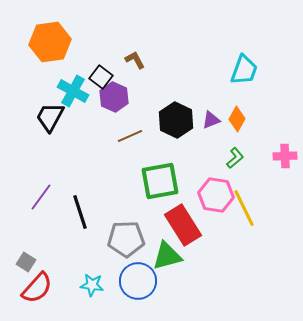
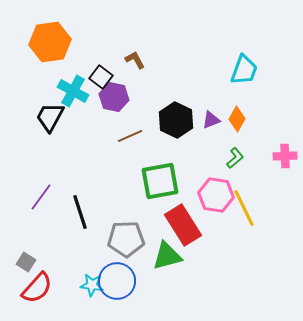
purple hexagon: rotated 12 degrees counterclockwise
blue circle: moved 21 px left
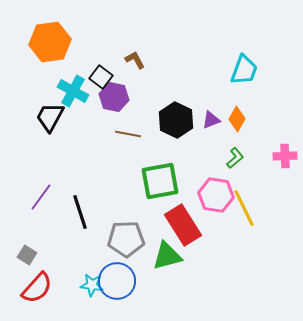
brown line: moved 2 px left, 2 px up; rotated 35 degrees clockwise
gray square: moved 1 px right, 7 px up
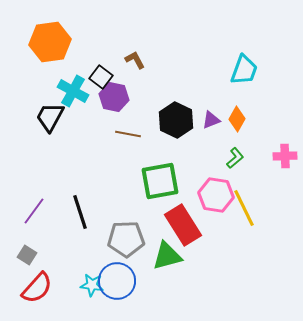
purple line: moved 7 px left, 14 px down
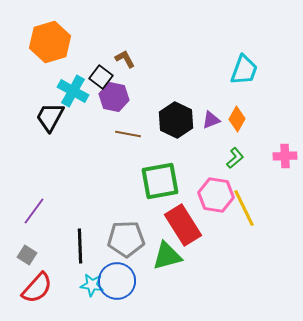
orange hexagon: rotated 9 degrees counterclockwise
brown L-shape: moved 10 px left, 1 px up
black line: moved 34 px down; rotated 16 degrees clockwise
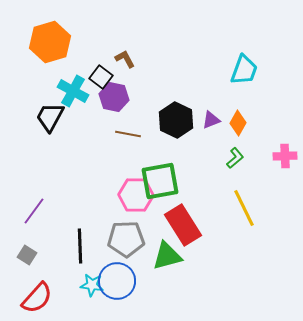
orange diamond: moved 1 px right, 4 px down
pink hexagon: moved 80 px left; rotated 8 degrees counterclockwise
red semicircle: moved 10 px down
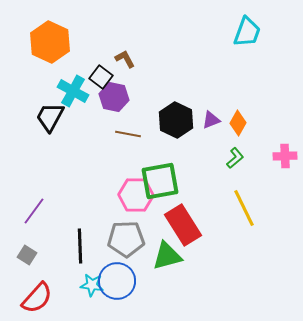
orange hexagon: rotated 18 degrees counterclockwise
cyan trapezoid: moved 3 px right, 38 px up
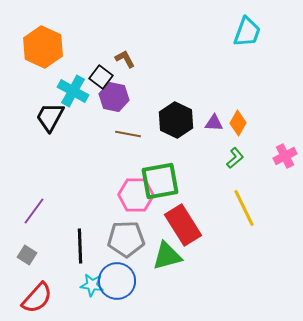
orange hexagon: moved 7 px left, 5 px down
purple triangle: moved 3 px right, 3 px down; rotated 24 degrees clockwise
pink cross: rotated 25 degrees counterclockwise
